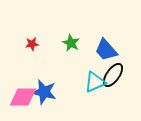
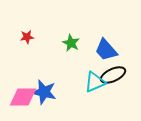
red star: moved 5 px left, 7 px up
black ellipse: rotated 30 degrees clockwise
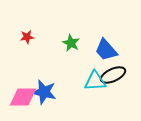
cyan triangle: moved 1 px up; rotated 20 degrees clockwise
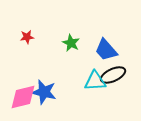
pink diamond: rotated 12 degrees counterclockwise
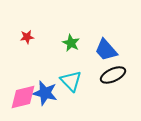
cyan triangle: moved 24 px left; rotated 50 degrees clockwise
blue star: moved 1 px right, 1 px down
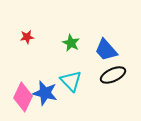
pink diamond: rotated 52 degrees counterclockwise
